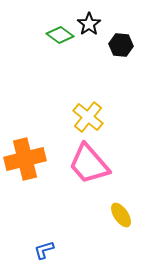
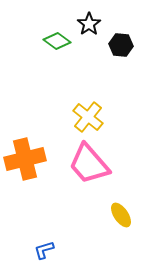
green diamond: moved 3 px left, 6 px down
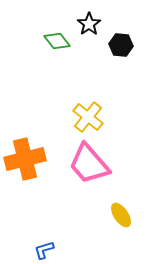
green diamond: rotated 16 degrees clockwise
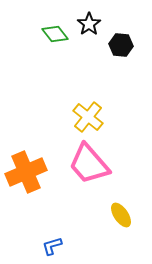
green diamond: moved 2 px left, 7 px up
orange cross: moved 1 px right, 13 px down; rotated 9 degrees counterclockwise
blue L-shape: moved 8 px right, 4 px up
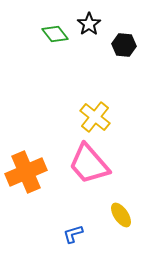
black hexagon: moved 3 px right
yellow cross: moved 7 px right
blue L-shape: moved 21 px right, 12 px up
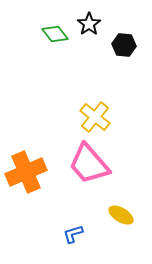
yellow ellipse: rotated 25 degrees counterclockwise
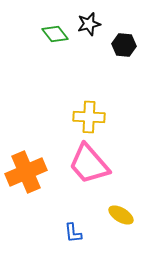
black star: rotated 20 degrees clockwise
yellow cross: moved 6 px left; rotated 36 degrees counterclockwise
blue L-shape: moved 1 px up; rotated 80 degrees counterclockwise
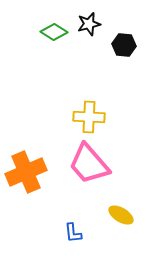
green diamond: moved 1 px left, 2 px up; rotated 20 degrees counterclockwise
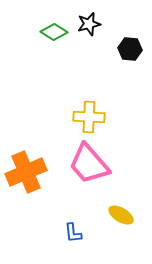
black hexagon: moved 6 px right, 4 px down
